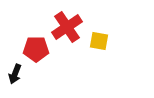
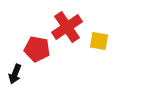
red pentagon: moved 1 px right; rotated 10 degrees clockwise
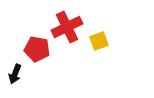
red cross: rotated 8 degrees clockwise
yellow square: rotated 30 degrees counterclockwise
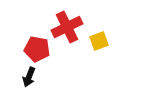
black arrow: moved 14 px right, 3 px down
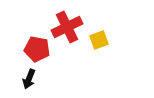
yellow square: moved 1 px up
black arrow: moved 2 px down
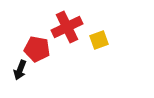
black arrow: moved 9 px left, 9 px up
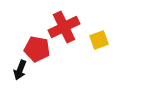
red cross: moved 3 px left
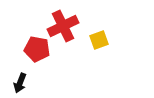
red cross: moved 1 px left, 1 px up
black arrow: moved 13 px down
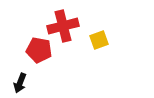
red cross: rotated 12 degrees clockwise
red pentagon: moved 2 px right, 1 px down
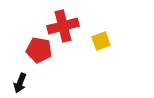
yellow square: moved 2 px right, 1 px down
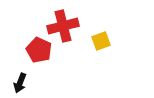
red pentagon: rotated 15 degrees clockwise
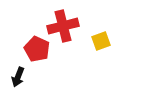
red pentagon: moved 2 px left, 1 px up
black arrow: moved 2 px left, 6 px up
